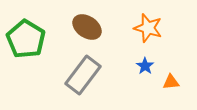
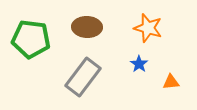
brown ellipse: rotated 32 degrees counterclockwise
green pentagon: moved 5 px right; rotated 24 degrees counterclockwise
blue star: moved 6 px left, 2 px up
gray rectangle: moved 2 px down
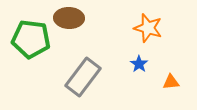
brown ellipse: moved 18 px left, 9 px up
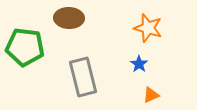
green pentagon: moved 6 px left, 8 px down
gray rectangle: rotated 51 degrees counterclockwise
orange triangle: moved 20 px left, 13 px down; rotated 18 degrees counterclockwise
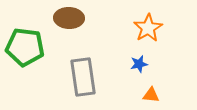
orange star: rotated 24 degrees clockwise
blue star: rotated 24 degrees clockwise
gray rectangle: rotated 6 degrees clockwise
orange triangle: rotated 30 degrees clockwise
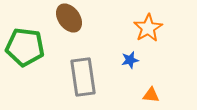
brown ellipse: rotated 52 degrees clockwise
blue star: moved 9 px left, 4 px up
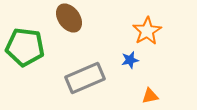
orange star: moved 1 px left, 3 px down
gray rectangle: moved 2 px right, 1 px down; rotated 75 degrees clockwise
orange triangle: moved 1 px left, 1 px down; rotated 18 degrees counterclockwise
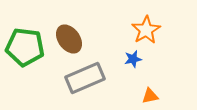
brown ellipse: moved 21 px down
orange star: moved 1 px left, 1 px up
blue star: moved 3 px right, 1 px up
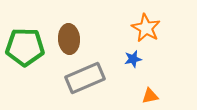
orange star: moved 2 px up; rotated 12 degrees counterclockwise
brown ellipse: rotated 32 degrees clockwise
green pentagon: rotated 6 degrees counterclockwise
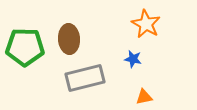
orange star: moved 4 px up
blue star: rotated 24 degrees clockwise
gray rectangle: rotated 9 degrees clockwise
orange triangle: moved 6 px left, 1 px down
